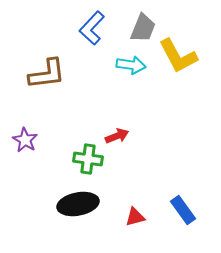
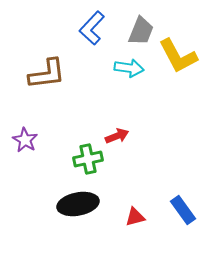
gray trapezoid: moved 2 px left, 3 px down
cyan arrow: moved 2 px left, 3 px down
green cross: rotated 20 degrees counterclockwise
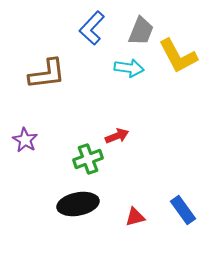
green cross: rotated 8 degrees counterclockwise
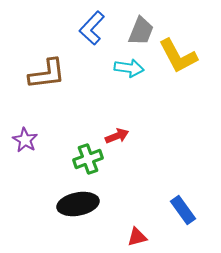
red triangle: moved 2 px right, 20 px down
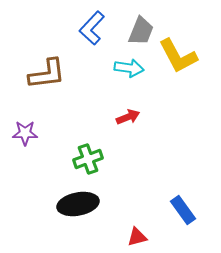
red arrow: moved 11 px right, 19 px up
purple star: moved 7 px up; rotated 30 degrees counterclockwise
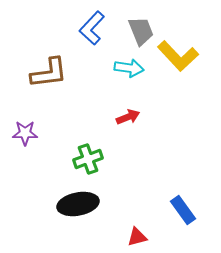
gray trapezoid: rotated 44 degrees counterclockwise
yellow L-shape: rotated 15 degrees counterclockwise
brown L-shape: moved 2 px right, 1 px up
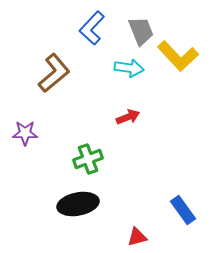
brown L-shape: moved 5 px right; rotated 33 degrees counterclockwise
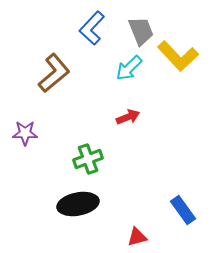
cyan arrow: rotated 128 degrees clockwise
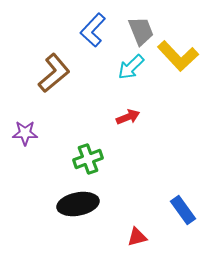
blue L-shape: moved 1 px right, 2 px down
cyan arrow: moved 2 px right, 1 px up
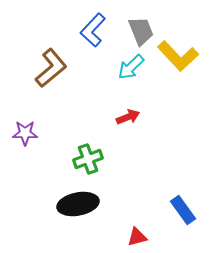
brown L-shape: moved 3 px left, 5 px up
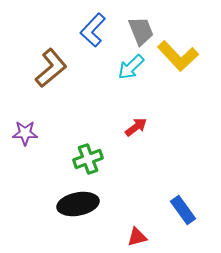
red arrow: moved 8 px right, 10 px down; rotated 15 degrees counterclockwise
